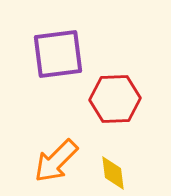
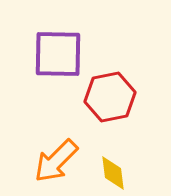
purple square: rotated 8 degrees clockwise
red hexagon: moved 5 px left, 2 px up; rotated 9 degrees counterclockwise
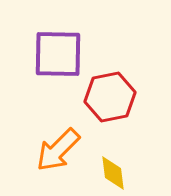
orange arrow: moved 2 px right, 11 px up
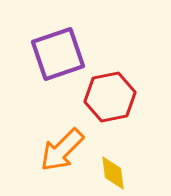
purple square: rotated 20 degrees counterclockwise
orange arrow: moved 4 px right
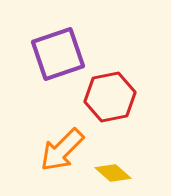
yellow diamond: rotated 42 degrees counterclockwise
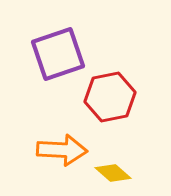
orange arrow: rotated 132 degrees counterclockwise
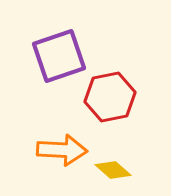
purple square: moved 1 px right, 2 px down
yellow diamond: moved 3 px up
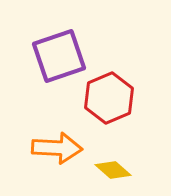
red hexagon: moved 1 px left, 1 px down; rotated 12 degrees counterclockwise
orange arrow: moved 5 px left, 2 px up
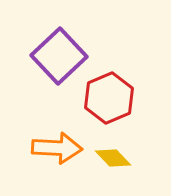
purple square: rotated 24 degrees counterclockwise
yellow diamond: moved 12 px up; rotated 6 degrees clockwise
